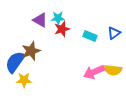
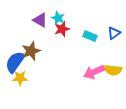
cyan star: rotated 24 degrees clockwise
yellow star: moved 4 px left, 2 px up
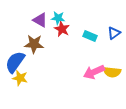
cyan star: rotated 16 degrees counterclockwise
red star: rotated 28 degrees counterclockwise
brown star: moved 3 px right, 7 px up; rotated 24 degrees clockwise
yellow semicircle: moved 1 px left, 2 px down
yellow star: rotated 14 degrees clockwise
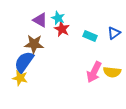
cyan star: rotated 16 degrees clockwise
blue semicircle: moved 9 px right
pink arrow: rotated 40 degrees counterclockwise
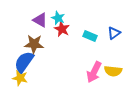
yellow semicircle: moved 1 px right, 1 px up
